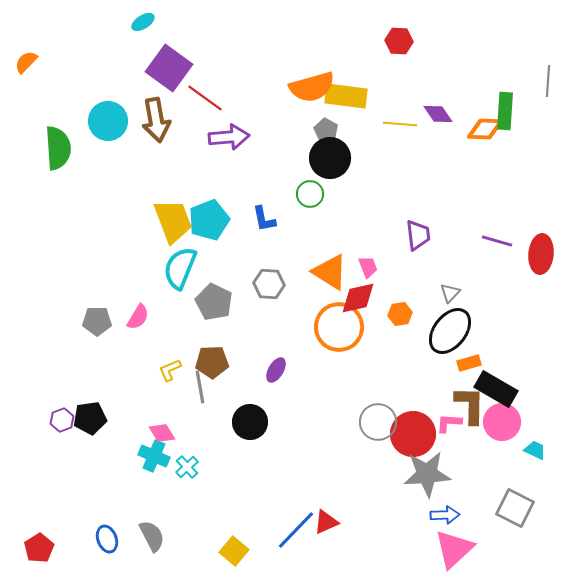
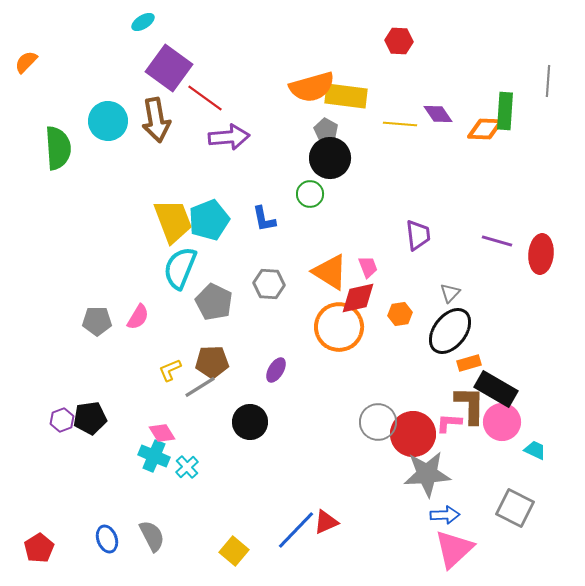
gray line at (200, 387): rotated 68 degrees clockwise
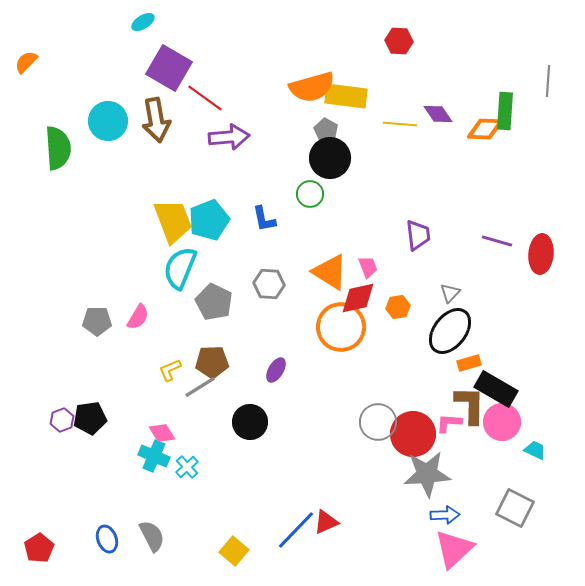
purple square at (169, 68): rotated 6 degrees counterclockwise
orange hexagon at (400, 314): moved 2 px left, 7 px up
orange circle at (339, 327): moved 2 px right
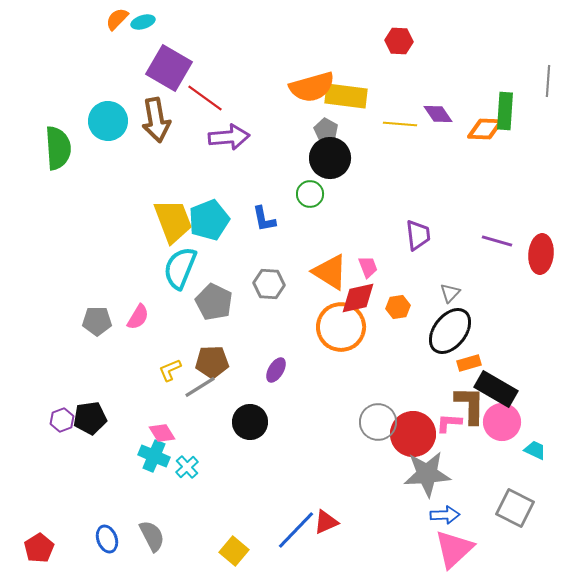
cyan ellipse at (143, 22): rotated 15 degrees clockwise
orange semicircle at (26, 62): moved 91 px right, 43 px up
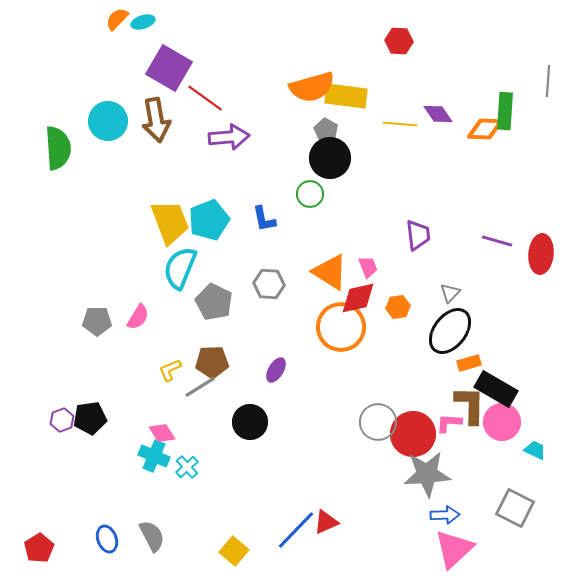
yellow trapezoid at (173, 221): moved 3 px left, 1 px down
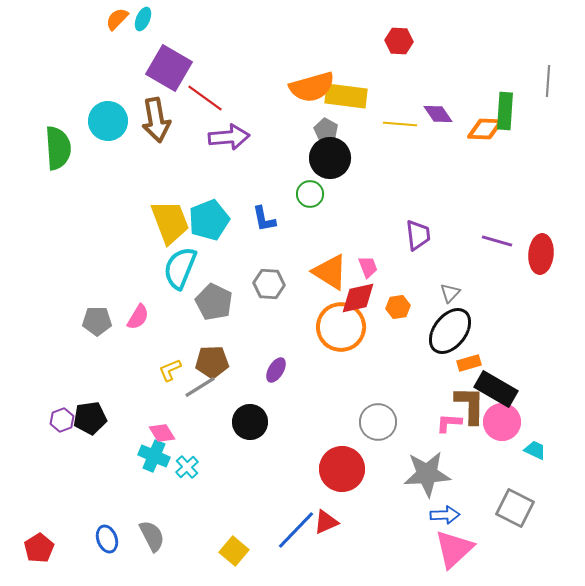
cyan ellipse at (143, 22): moved 3 px up; rotated 50 degrees counterclockwise
red circle at (413, 434): moved 71 px left, 35 px down
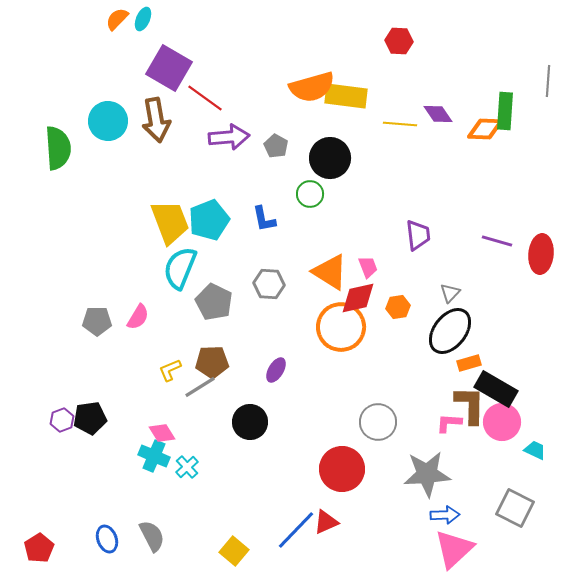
gray pentagon at (326, 130): moved 50 px left, 16 px down
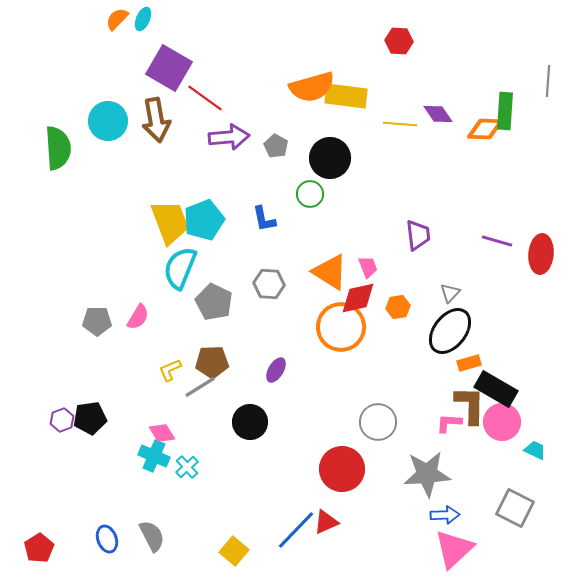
cyan pentagon at (209, 220): moved 5 px left
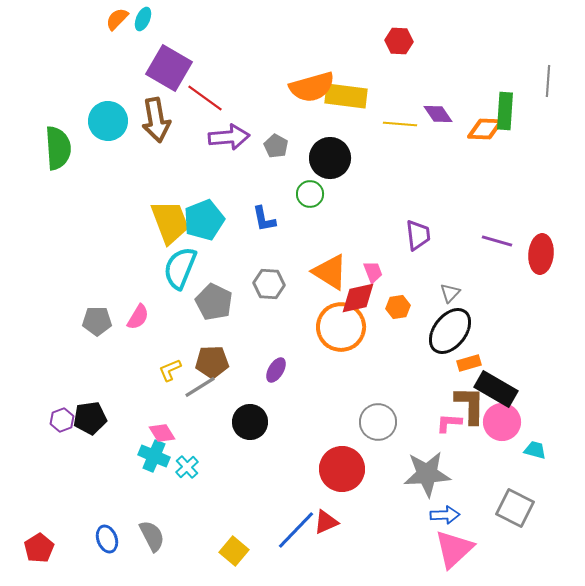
pink trapezoid at (368, 267): moved 5 px right, 5 px down
cyan trapezoid at (535, 450): rotated 10 degrees counterclockwise
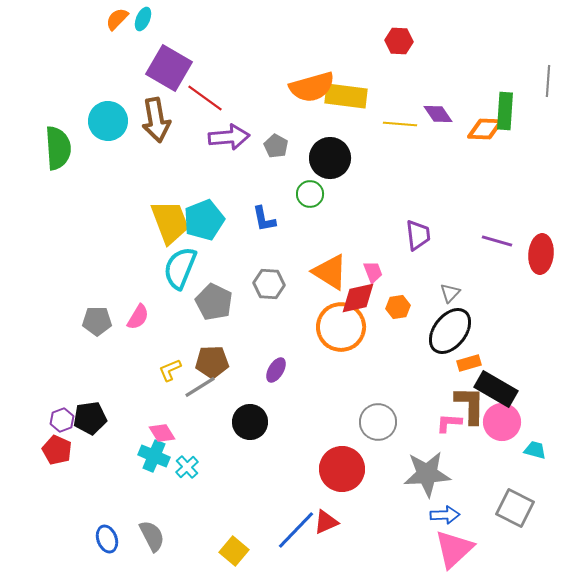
red pentagon at (39, 548): moved 18 px right, 98 px up; rotated 16 degrees counterclockwise
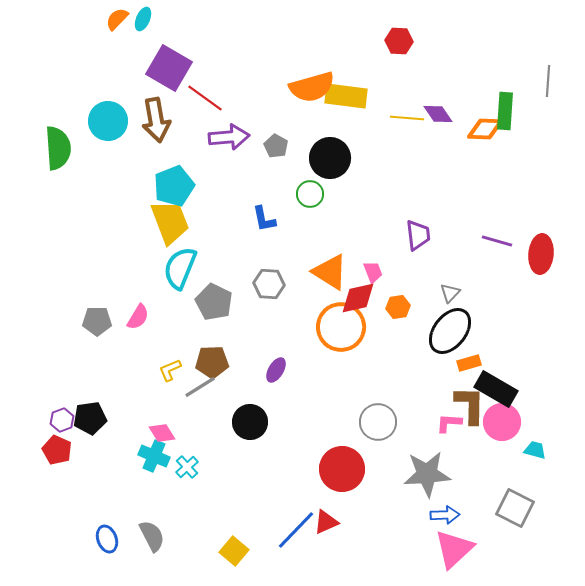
yellow line at (400, 124): moved 7 px right, 6 px up
cyan pentagon at (204, 220): moved 30 px left, 34 px up
